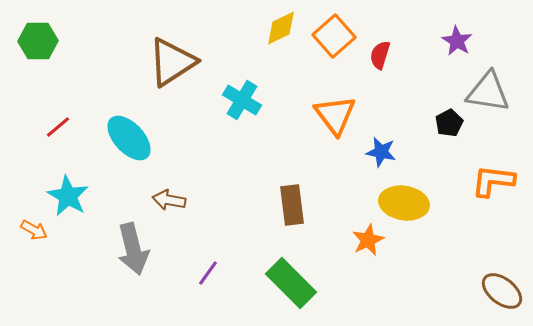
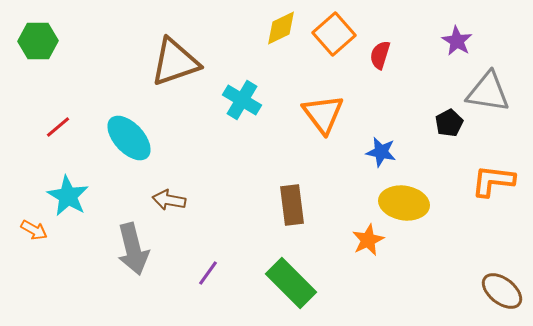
orange square: moved 2 px up
brown triangle: moved 3 px right; rotated 14 degrees clockwise
orange triangle: moved 12 px left, 1 px up
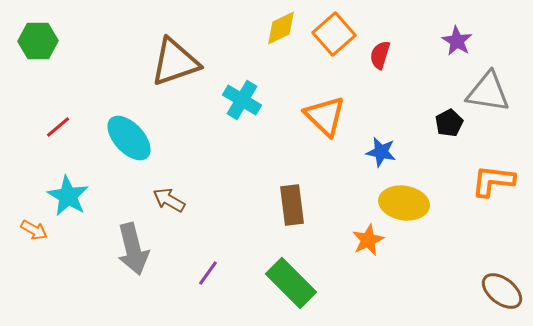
orange triangle: moved 2 px right, 2 px down; rotated 9 degrees counterclockwise
brown arrow: rotated 20 degrees clockwise
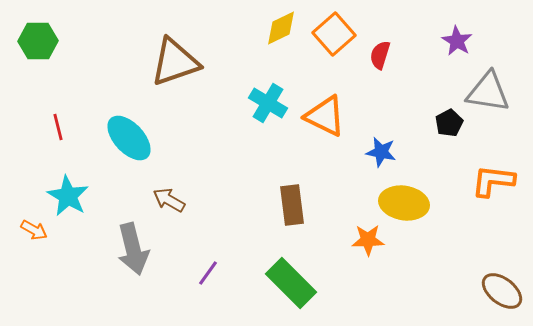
cyan cross: moved 26 px right, 3 px down
orange triangle: rotated 18 degrees counterclockwise
red line: rotated 64 degrees counterclockwise
orange star: rotated 24 degrees clockwise
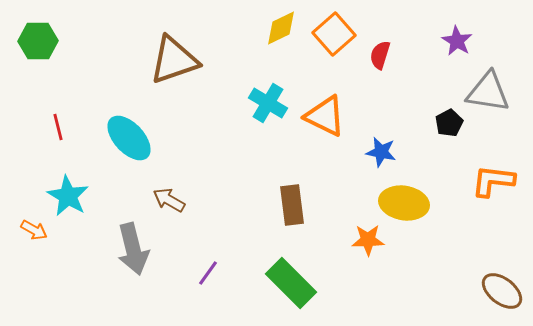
brown triangle: moved 1 px left, 2 px up
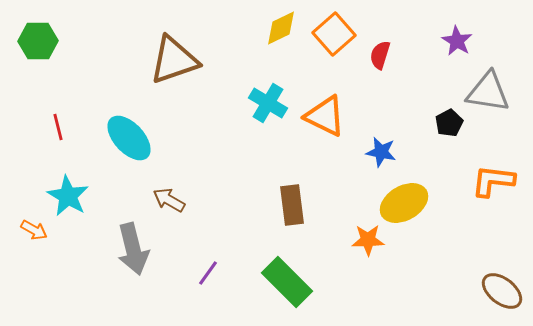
yellow ellipse: rotated 39 degrees counterclockwise
green rectangle: moved 4 px left, 1 px up
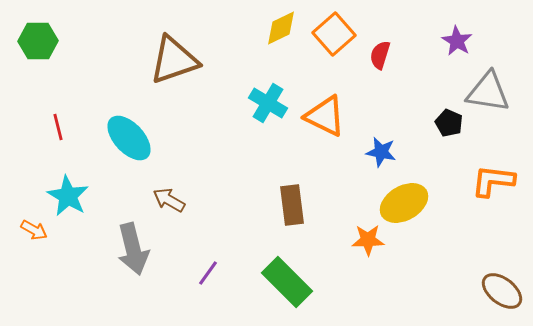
black pentagon: rotated 20 degrees counterclockwise
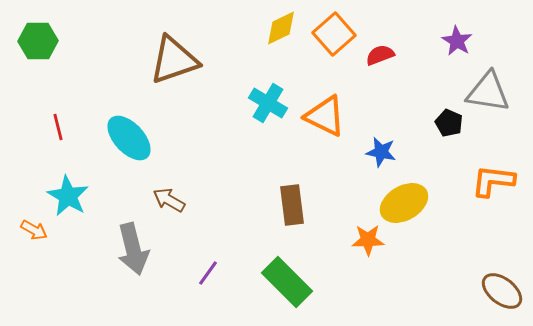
red semicircle: rotated 52 degrees clockwise
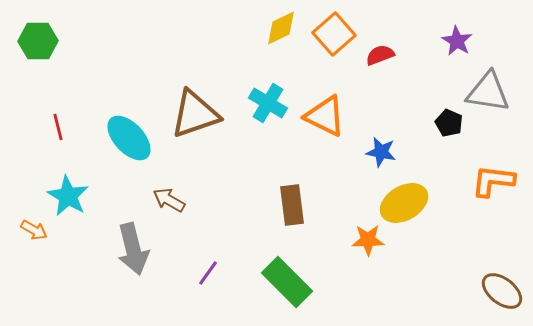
brown triangle: moved 21 px right, 54 px down
